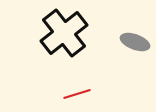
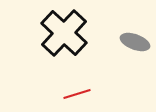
black cross: rotated 9 degrees counterclockwise
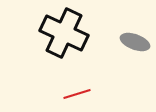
black cross: rotated 18 degrees counterclockwise
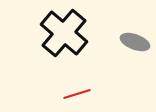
black cross: rotated 15 degrees clockwise
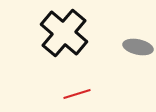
gray ellipse: moved 3 px right, 5 px down; rotated 8 degrees counterclockwise
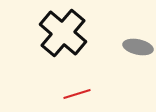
black cross: moved 1 px left
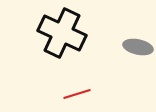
black cross: moved 1 px left; rotated 15 degrees counterclockwise
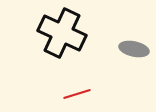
gray ellipse: moved 4 px left, 2 px down
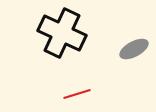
gray ellipse: rotated 40 degrees counterclockwise
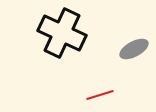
red line: moved 23 px right, 1 px down
